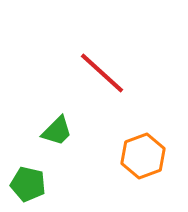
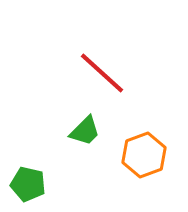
green trapezoid: moved 28 px right
orange hexagon: moved 1 px right, 1 px up
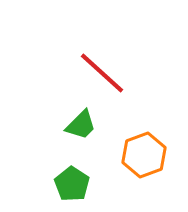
green trapezoid: moved 4 px left, 6 px up
green pentagon: moved 44 px right; rotated 20 degrees clockwise
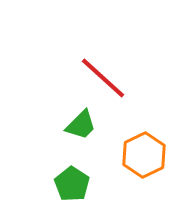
red line: moved 1 px right, 5 px down
orange hexagon: rotated 6 degrees counterclockwise
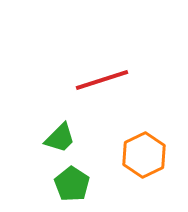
red line: moved 1 px left, 2 px down; rotated 60 degrees counterclockwise
green trapezoid: moved 21 px left, 13 px down
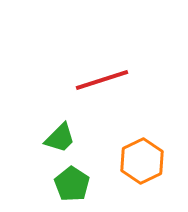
orange hexagon: moved 2 px left, 6 px down
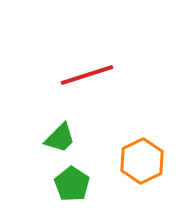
red line: moved 15 px left, 5 px up
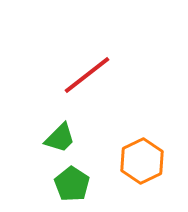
red line: rotated 20 degrees counterclockwise
